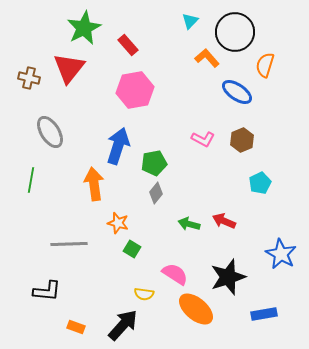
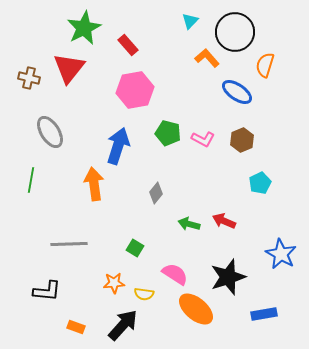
green pentagon: moved 14 px right, 30 px up; rotated 25 degrees clockwise
orange star: moved 4 px left, 60 px down; rotated 20 degrees counterclockwise
green square: moved 3 px right, 1 px up
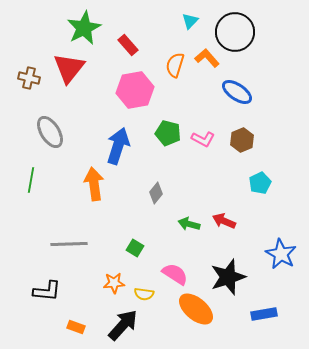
orange semicircle: moved 90 px left
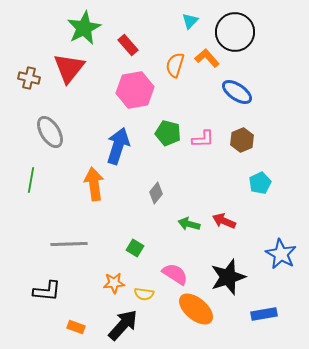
pink L-shape: rotated 30 degrees counterclockwise
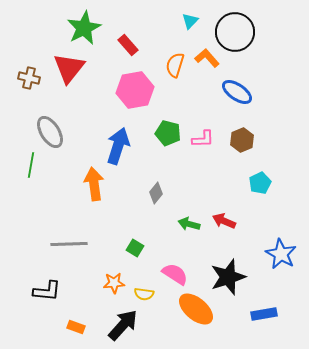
green line: moved 15 px up
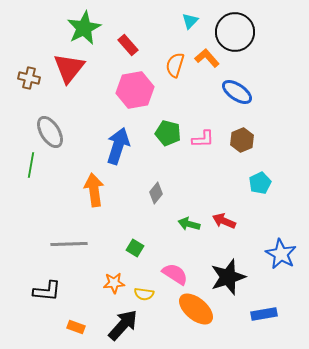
orange arrow: moved 6 px down
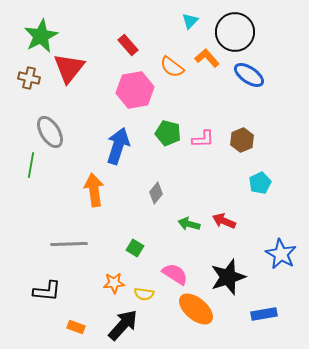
green star: moved 43 px left, 8 px down
orange semicircle: moved 3 px left, 2 px down; rotated 70 degrees counterclockwise
blue ellipse: moved 12 px right, 17 px up
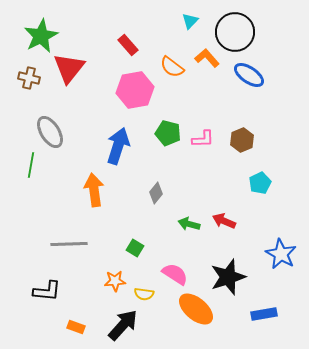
orange star: moved 1 px right, 2 px up
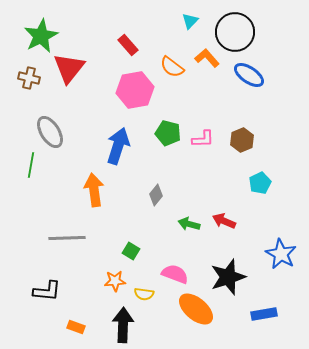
gray diamond: moved 2 px down
gray line: moved 2 px left, 6 px up
green square: moved 4 px left, 3 px down
pink semicircle: rotated 12 degrees counterclockwise
black arrow: rotated 40 degrees counterclockwise
